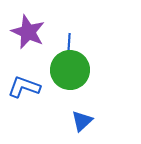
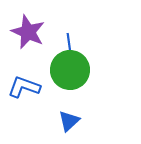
blue line: rotated 12 degrees counterclockwise
blue triangle: moved 13 px left
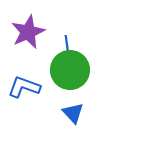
purple star: rotated 24 degrees clockwise
blue line: moved 2 px left, 2 px down
blue triangle: moved 4 px right, 8 px up; rotated 30 degrees counterclockwise
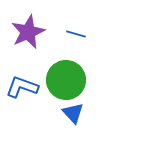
blue line: moved 9 px right, 11 px up; rotated 66 degrees counterclockwise
green circle: moved 4 px left, 10 px down
blue L-shape: moved 2 px left
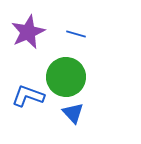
green circle: moved 3 px up
blue L-shape: moved 6 px right, 9 px down
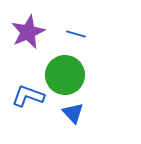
green circle: moved 1 px left, 2 px up
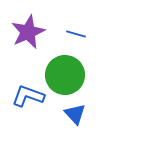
blue triangle: moved 2 px right, 1 px down
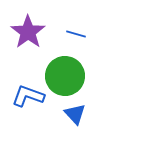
purple star: rotated 12 degrees counterclockwise
green circle: moved 1 px down
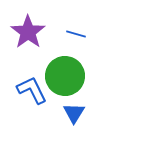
blue L-shape: moved 4 px right, 6 px up; rotated 44 degrees clockwise
blue triangle: moved 1 px left, 1 px up; rotated 15 degrees clockwise
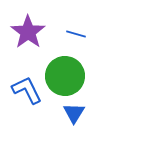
blue L-shape: moved 5 px left
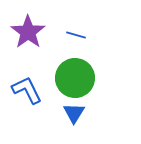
blue line: moved 1 px down
green circle: moved 10 px right, 2 px down
